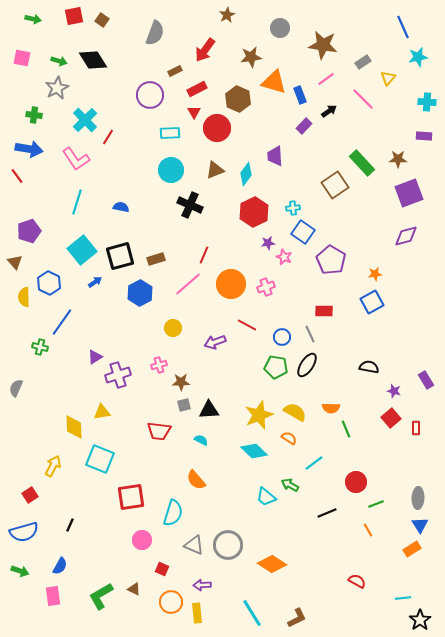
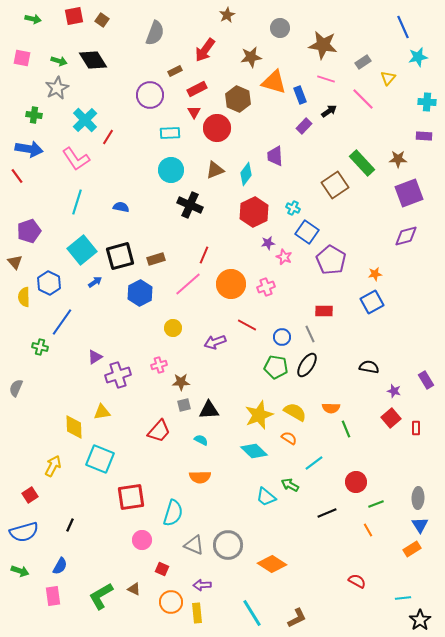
pink line at (326, 79): rotated 54 degrees clockwise
cyan cross at (293, 208): rotated 32 degrees clockwise
blue square at (303, 232): moved 4 px right
red trapezoid at (159, 431): rotated 55 degrees counterclockwise
orange semicircle at (196, 480): moved 4 px right, 3 px up; rotated 50 degrees counterclockwise
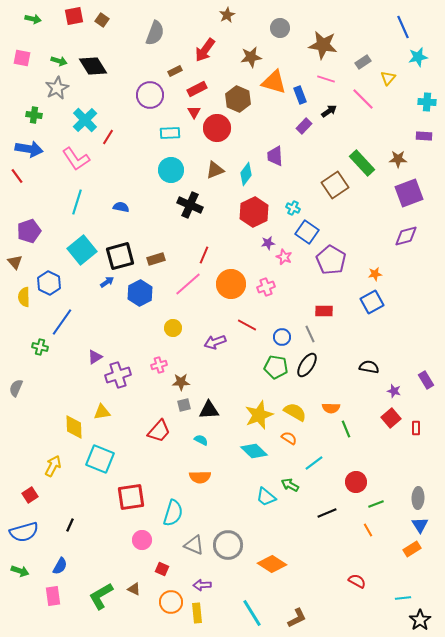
black diamond at (93, 60): moved 6 px down
blue arrow at (95, 282): moved 12 px right
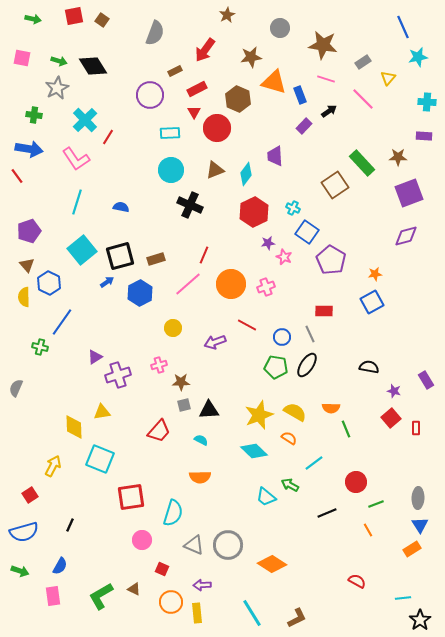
brown star at (398, 159): moved 2 px up
brown triangle at (15, 262): moved 12 px right, 3 px down
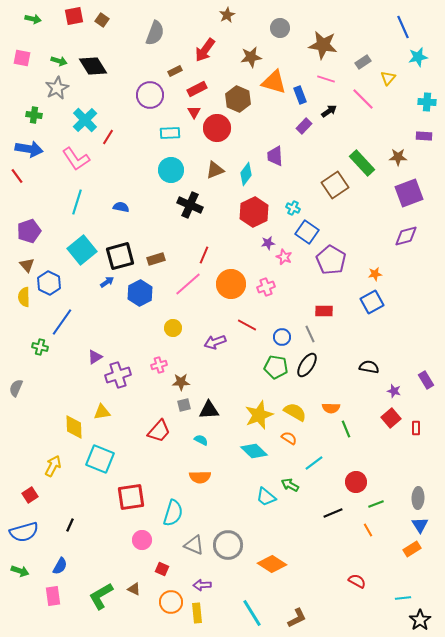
black line at (327, 513): moved 6 px right
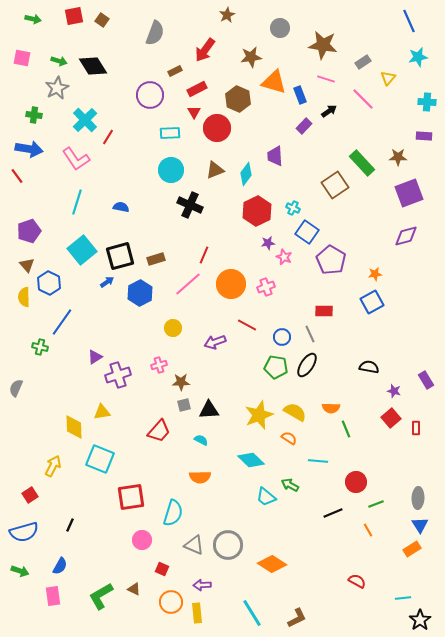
blue line at (403, 27): moved 6 px right, 6 px up
red hexagon at (254, 212): moved 3 px right, 1 px up
cyan diamond at (254, 451): moved 3 px left, 9 px down
cyan line at (314, 463): moved 4 px right, 2 px up; rotated 42 degrees clockwise
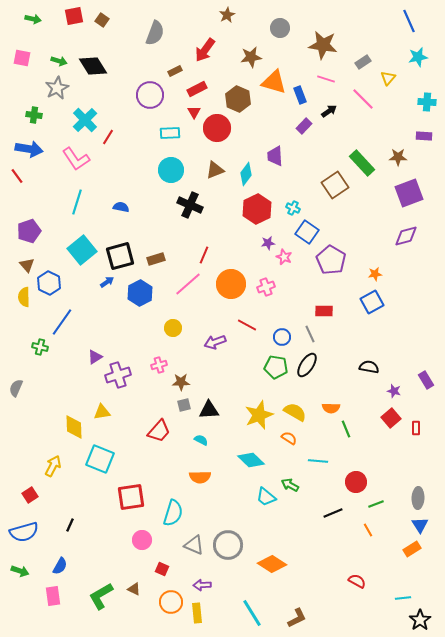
red hexagon at (257, 211): moved 2 px up
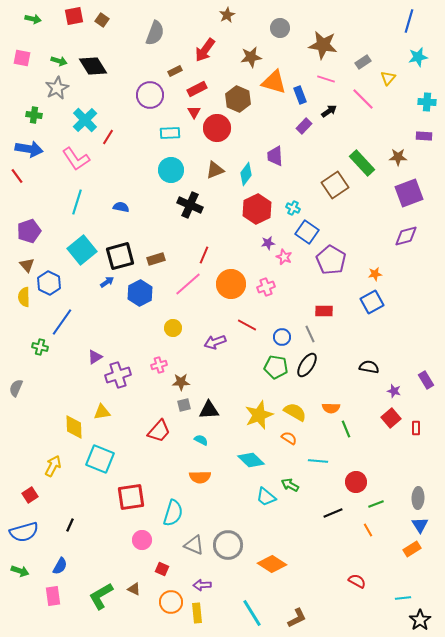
blue line at (409, 21): rotated 40 degrees clockwise
